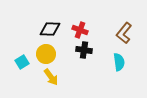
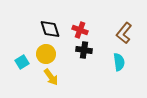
black diamond: rotated 70 degrees clockwise
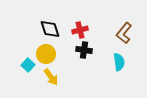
red cross: rotated 35 degrees counterclockwise
cyan square: moved 6 px right, 3 px down; rotated 16 degrees counterclockwise
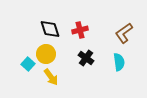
brown L-shape: rotated 15 degrees clockwise
black cross: moved 2 px right, 8 px down; rotated 28 degrees clockwise
cyan square: moved 1 px up
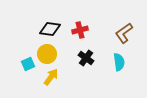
black diamond: rotated 65 degrees counterclockwise
yellow circle: moved 1 px right
cyan square: rotated 24 degrees clockwise
yellow arrow: rotated 108 degrees counterclockwise
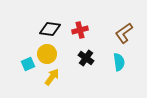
yellow arrow: moved 1 px right
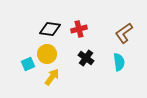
red cross: moved 1 px left, 1 px up
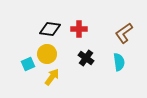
red cross: rotated 14 degrees clockwise
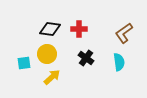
cyan square: moved 4 px left, 1 px up; rotated 16 degrees clockwise
yellow arrow: rotated 12 degrees clockwise
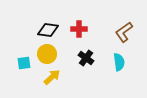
black diamond: moved 2 px left, 1 px down
brown L-shape: moved 1 px up
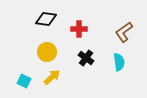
black diamond: moved 2 px left, 11 px up
yellow circle: moved 2 px up
cyan square: moved 18 px down; rotated 32 degrees clockwise
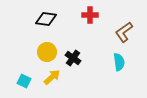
red cross: moved 11 px right, 14 px up
black cross: moved 13 px left
